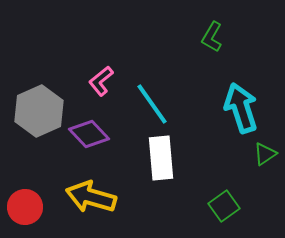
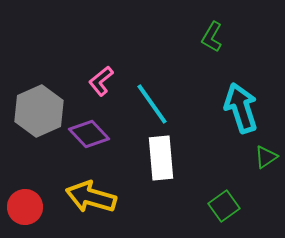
green triangle: moved 1 px right, 3 px down
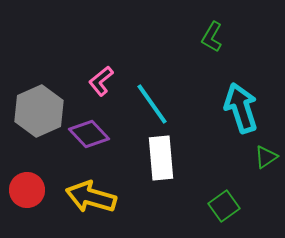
red circle: moved 2 px right, 17 px up
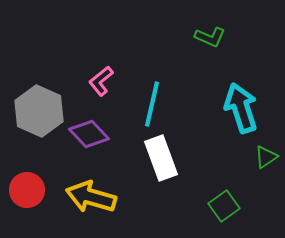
green L-shape: moved 2 px left; rotated 96 degrees counterclockwise
cyan line: rotated 48 degrees clockwise
gray hexagon: rotated 12 degrees counterclockwise
white rectangle: rotated 15 degrees counterclockwise
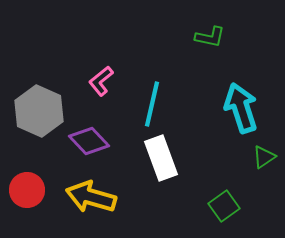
green L-shape: rotated 12 degrees counterclockwise
purple diamond: moved 7 px down
green triangle: moved 2 px left
